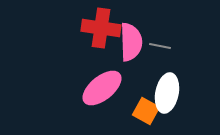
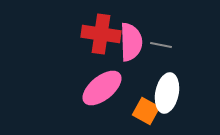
red cross: moved 6 px down
gray line: moved 1 px right, 1 px up
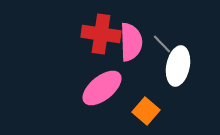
gray line: moved 1 px right, 1 px up; rotated 35 degrees clockwise
white ellipse: moved 11 px right, 27 px up
orange square: rotated 12 degrees clockwise
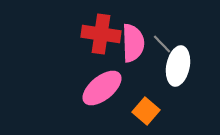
pink semicircle: moved 2 px right, 1 px down
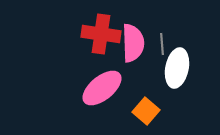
gray line: rotated 40 degrees clockwise
white ellipse: moved 1 px left, 2 px down
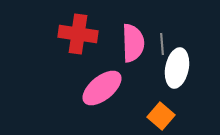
red cross: moved 23 px left
orange square: moved 15 px right, 5 px down
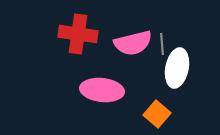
pink semicircle: rotated 78 degrees clockwise
pink ellipse: moved 2 px down; rotated 45 degrees clockwise
orange square: moved 4 px left, 2 px up
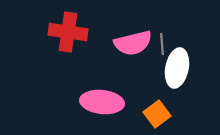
red cross: moved 10 px left, 2 px up
pink ellipse: moved 12 px down
orange square: rotated 12 degrees clockwise
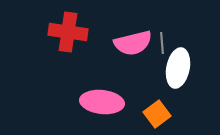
gray line: moved 1 px up
white ellipse: moved 1 px right
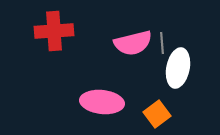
red cross: moved 14 px left, 1 px up; rotated 12 degrees counterclockwise
